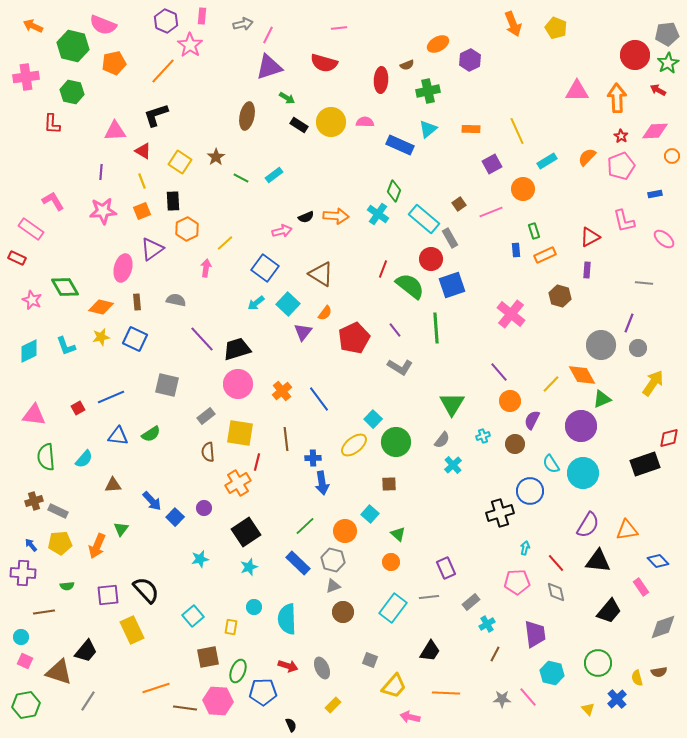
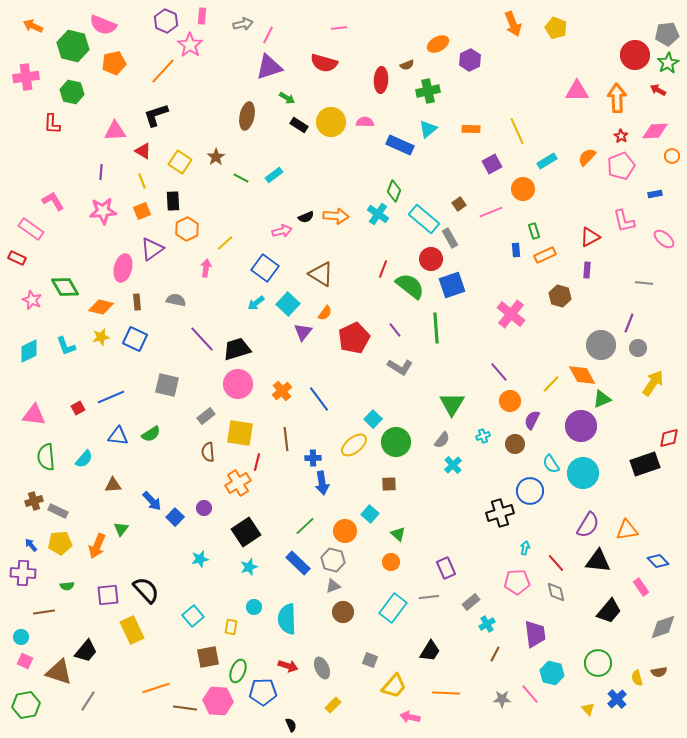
pink line at (528, 697): moved 2 px right, 3 px up
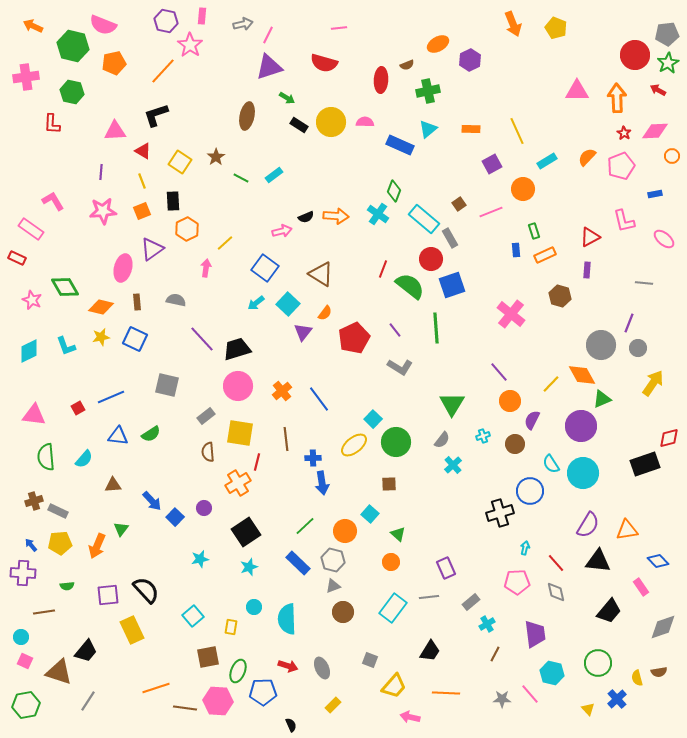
purple hexagon at (166, 21): rotated 10 degrees counterclockwise
red star at (621, 136): moved 3 px right, 3 px up
pink circle at (238, 384): moved 2 px down
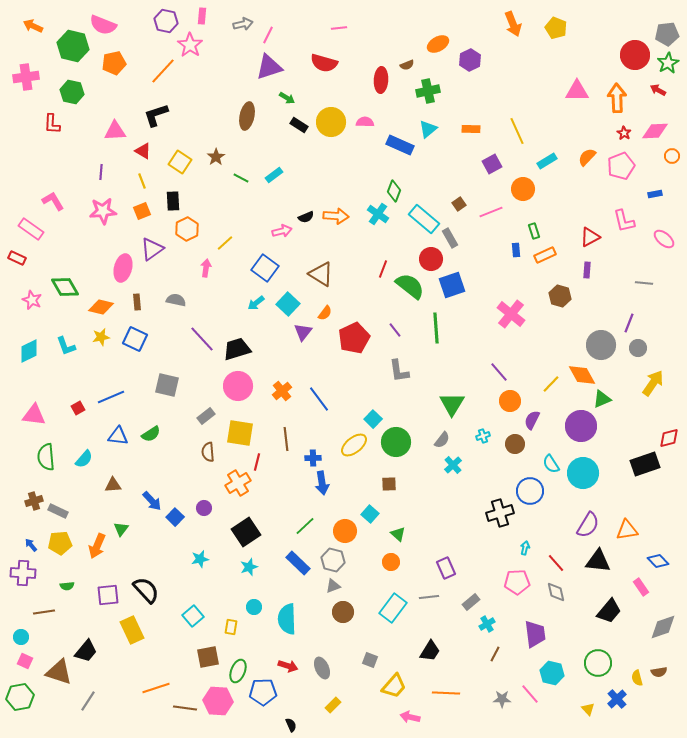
gray L-shape at (400, 367): moved 1 px left, 4 px down; rotated 50 degrees clockwise
green hexagon at (26, 705): moved 6 px left, 8 px up
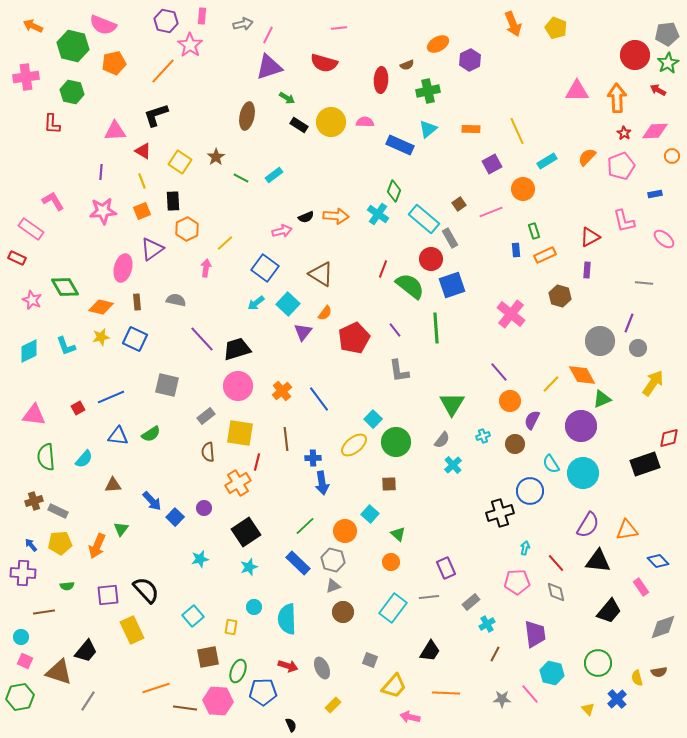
gray circle at (601, 345): moved 1 px left, 4 px up
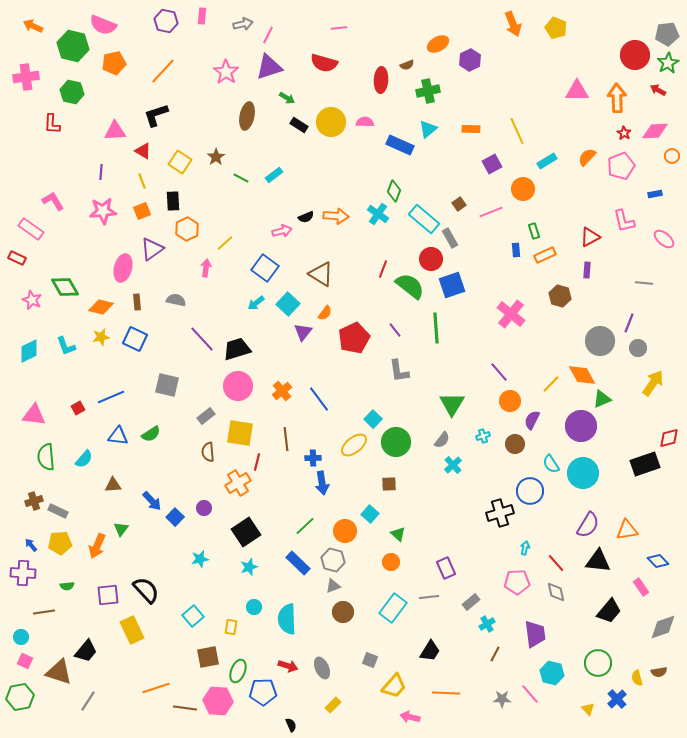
pink star at (190, 45): moved 36 px right, 27 px down
